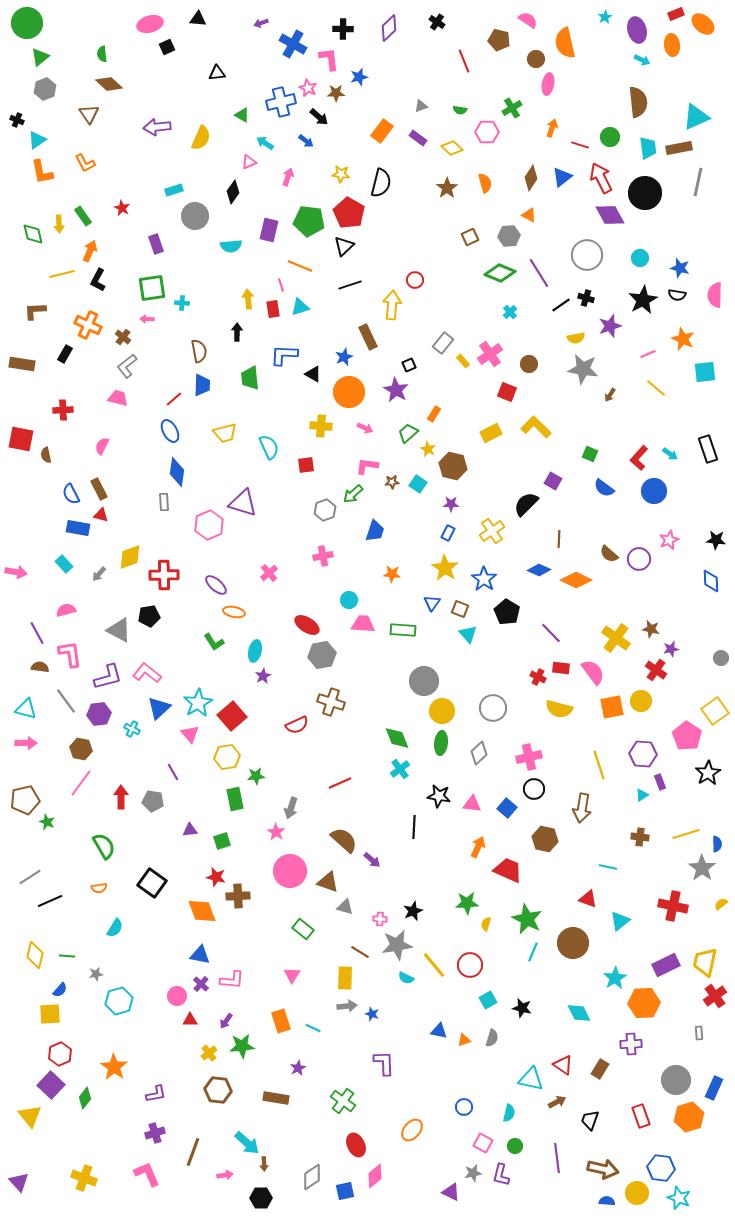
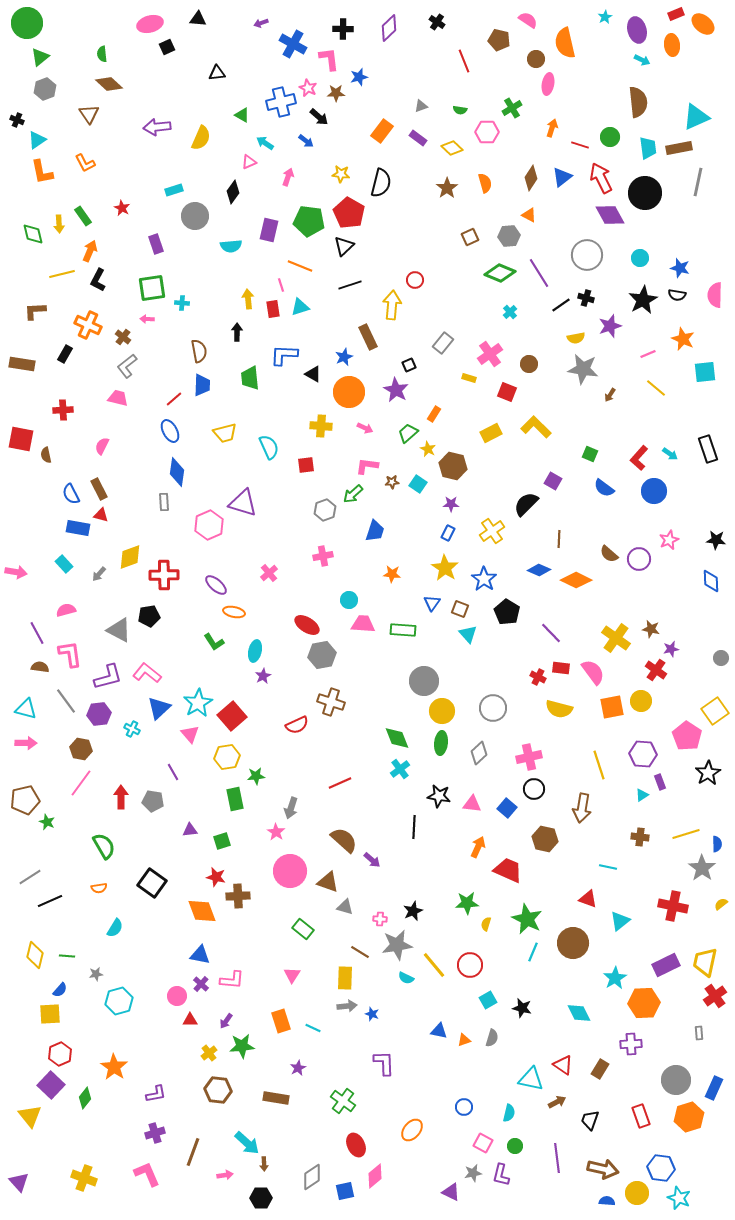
yellow rectangle at (463, 361): moved 6 px right, 17 px down; rotated 32 degrees counterclockwise
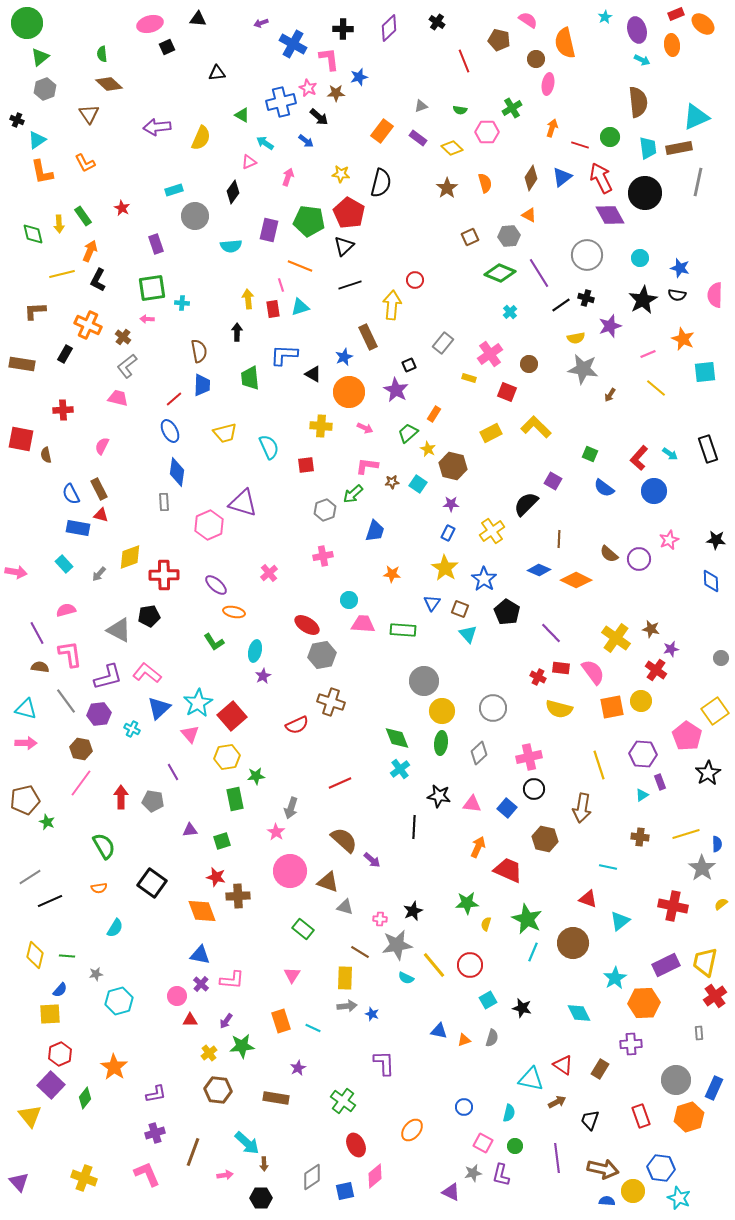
yellow circle at (637, 1193): moved 4 px left, 2 px up
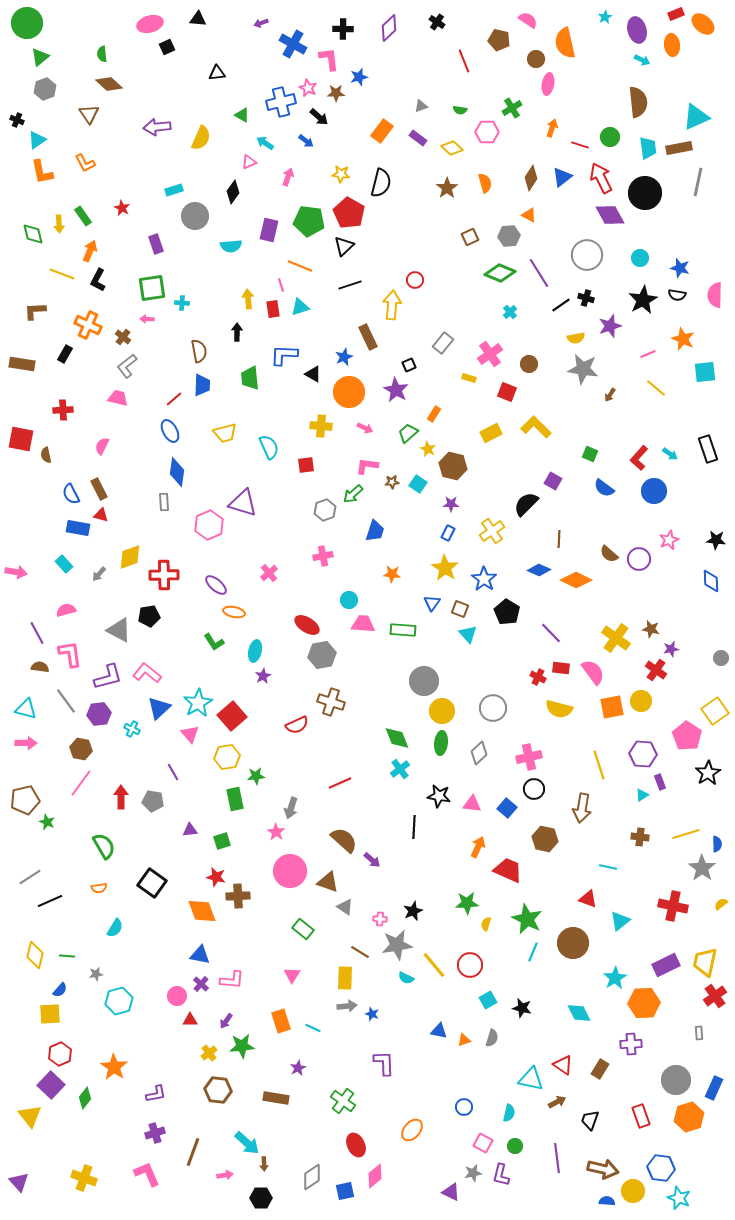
yellow line at (62, 274): rotated 35 degrees clockwise
gray triangle at (345, 907): rotated 18 degrees clockwise
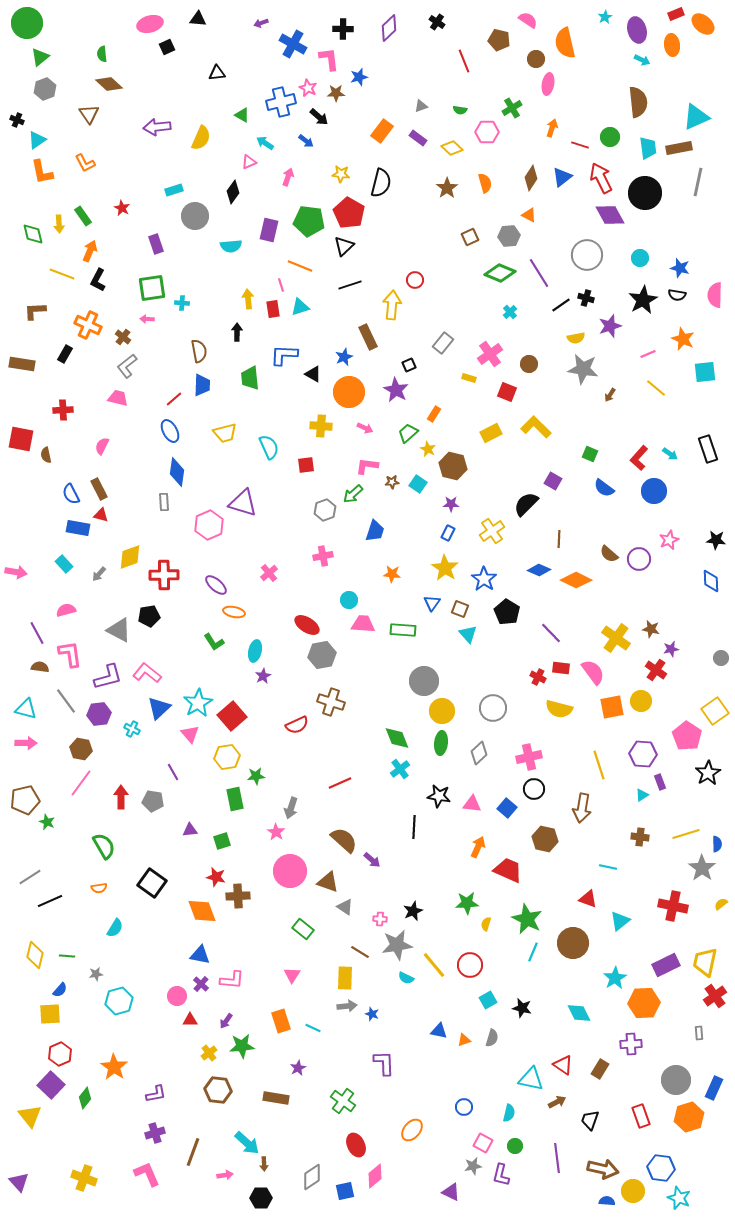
gray star at (473, 1173): moved 7 px up
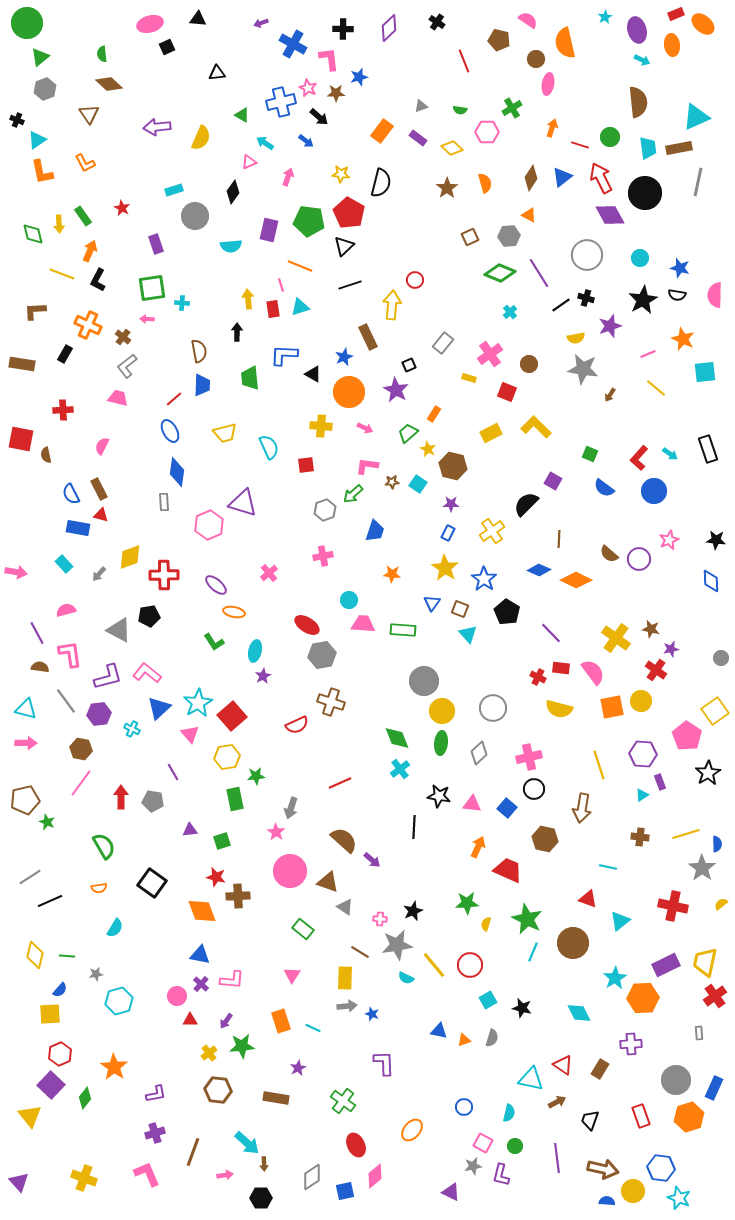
orange hexagon at (644, 1003): moved 1 px left, 5 px up
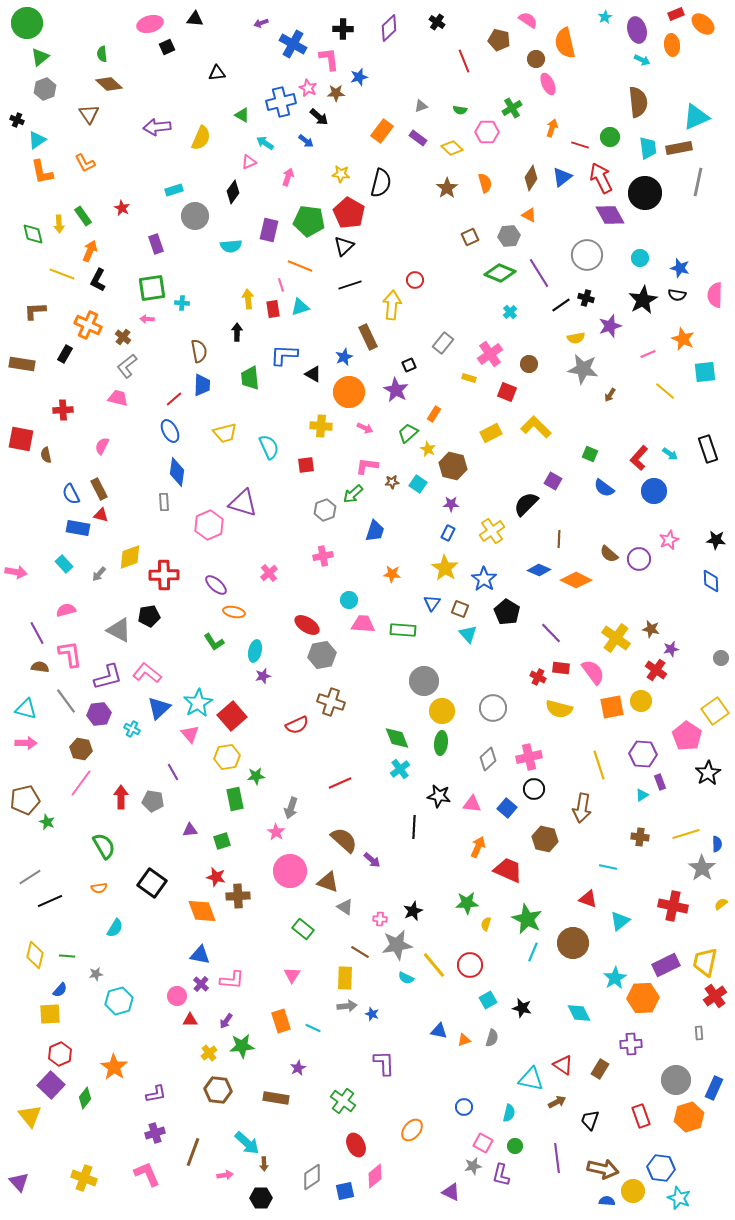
black triangle at (198, 19): moved 3 px left
pink ellipse at (548, 84): rotated 35 degrees counterclockwise
yellow line at (656, 388): moved 9 px right, 3 px down
purple star at (263, 676): rotated 14 degrees clockwise
gray diamond at (479, 753): moved 9 px right, 6 px down
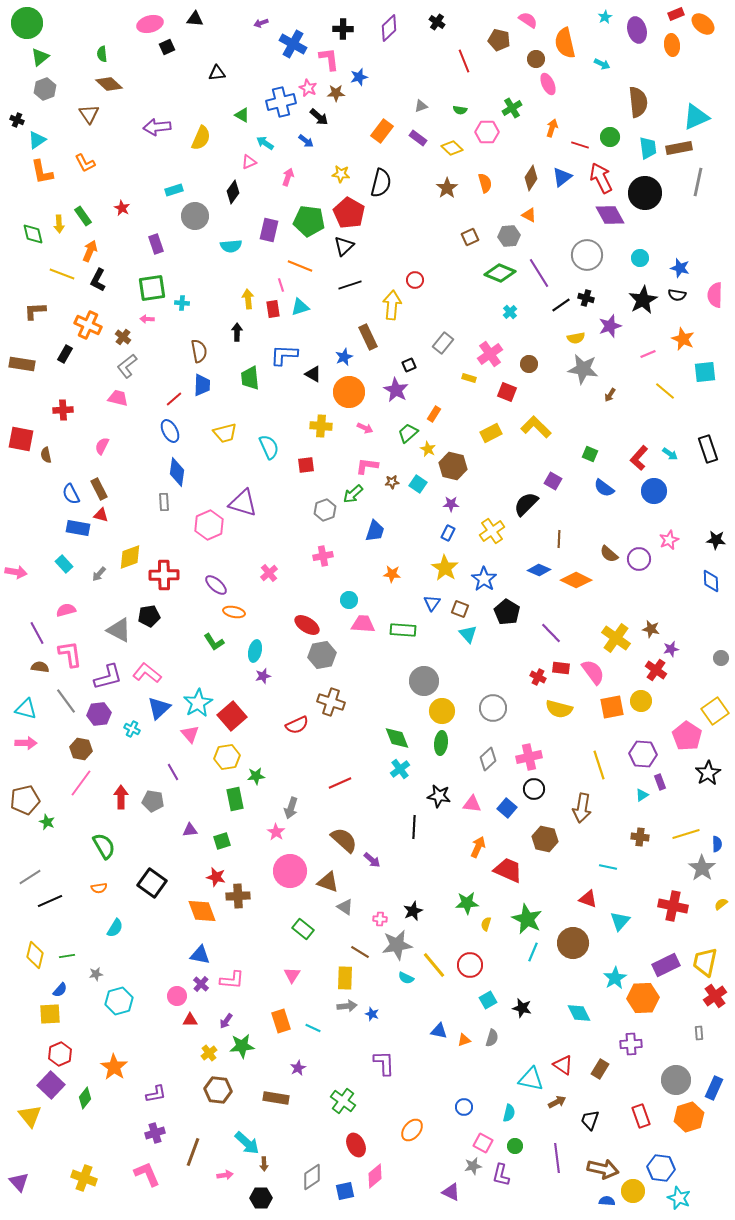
cyan arrow at (642, 60): moved 40 px left, 4 px down
cyan triangle at (620, 921): rotated 10 degrees counterclockwise
green line at (67, 956): rotated 14 degrees counterclockwise
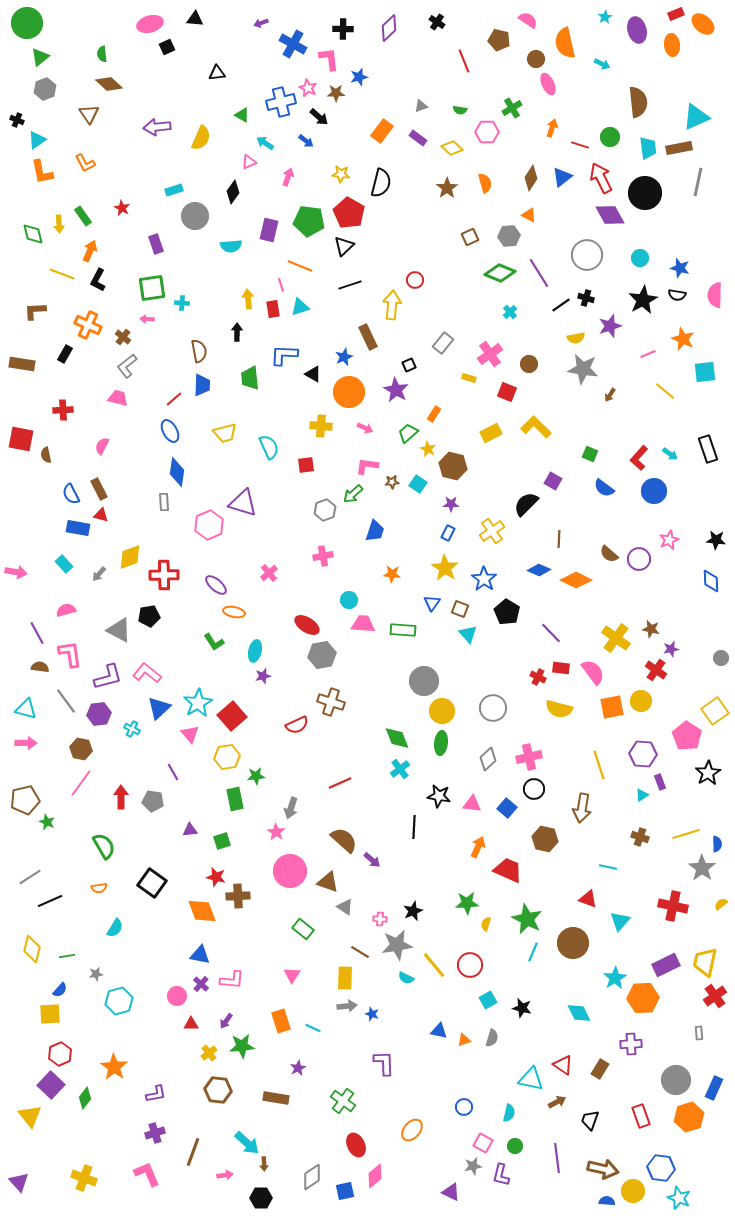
brown cross at (640, 837): rotated 12 degrees clockwise
yellow diamond at (35, 955): moved 3 px left, 6 px up
red triangle at (190, 1020): moved 1 px right, 4 px down
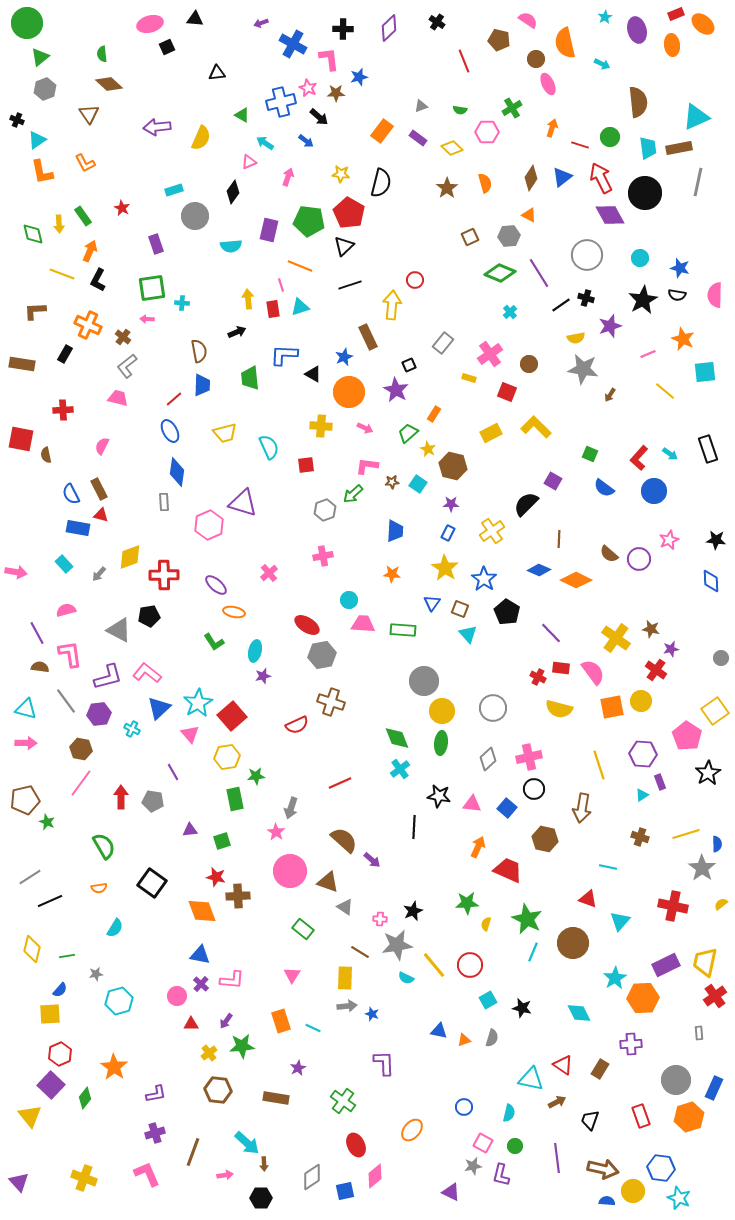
black arrow at (237, 332): rotated 66 degrees clockwise
blue trapezoid at (375, 531): moved 20 px right; rotated 15 degrees counterclockwise
